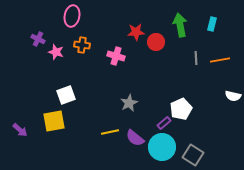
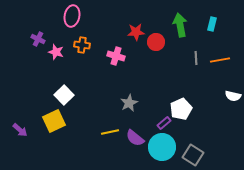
white square: moved 2 px left; rotated 24 degrees counterclockwise
yellow square: rotated 15 degrees counterclockwise
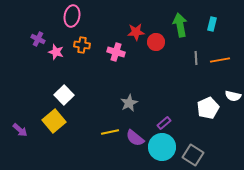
pink cross: moved 4 px up
white pentagon: moved 27 px right, 1 px up
yellow square: rotated 15 degrees counterclockwise
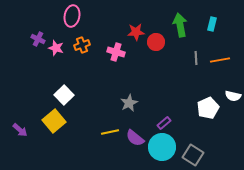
orange cross: rotated 28 degrees counterclockwise
pink star: moved 4 px up
